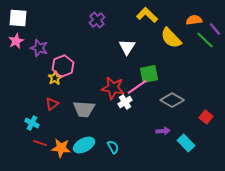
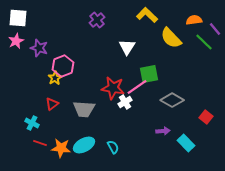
green line: moved 1 px left, 2 px down
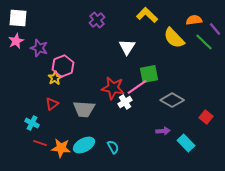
yellow semicircle: moved 3 px right
